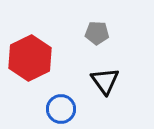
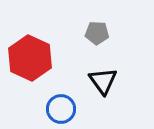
red hexagon: rotated 9 degrees counterclockwise
black triangle: moved 2 px left
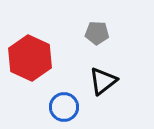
black triangle: rotated 28 degrees clockwise
blue circle: moved 3 px right, 2 px up
